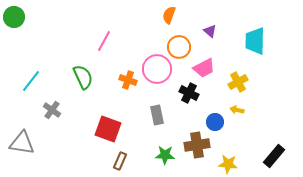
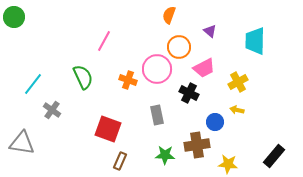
cyan line: moved 2 px right, 3 px down
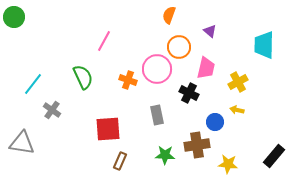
cyan trapezoid: moved 9 px right, 4 px down
pink trapezoid: moved 2 px right; rotated 50 degrees counterclockwise
red square: rotated 24 degrees counterclockwise
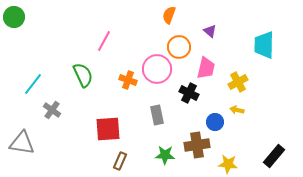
green semicircle: moved 2 px up
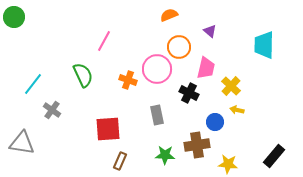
orange semicircle: rotated 48 degrees clockwise
yellow cross: moved 7 px left, 4 px down; rotated 18 degrees counterclockwise
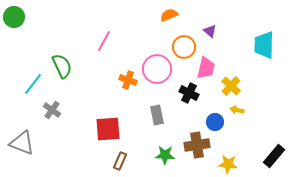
orange circle: moved 5 px right
green semicircle: moved 21 px left, 9 px up
gray triangle: rotated 12 degrees clockwise
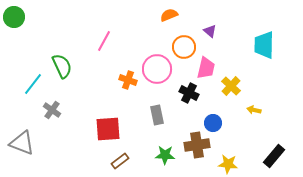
yellow arrow: moved 17 px right
blue circle: moved 2 px left, 1 px down
brown rectangle: rotated 30 degrees clockwise
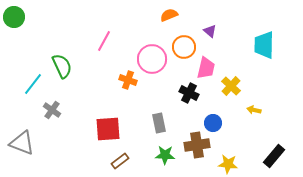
pink circle: moved 5 px left, 10 px up
gray rectangle: moved 2 px right, 8 px down
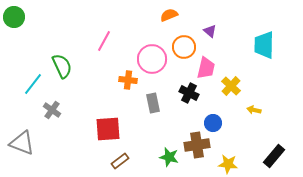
orange cross: rotated 12 degrees counterclockwise
gray rectangle: moved 6 px left, 20 px up
green star: moved 4 px right, 2 px down; rotated 12 degrees clockwise
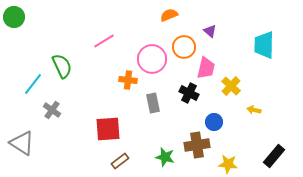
pink line: rotated 30 degrees clockwise
blue circle: moved 1 px right, 1 px up
gray triangle: rotated 12 degrees clockwise
green star: moved 4 px left
